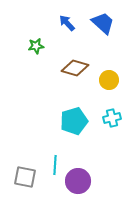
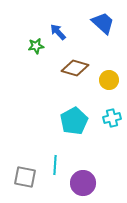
blue arrow: moved 9 px left, 9 px down
cyan pentagon: rotated 12 degrees counterclockwise
purple circle: moved 5 px right, 2 px down
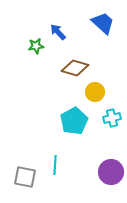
yellow circle: moved 14 px left, 12 px down
purple circle: moved 28 px right, 11 px up
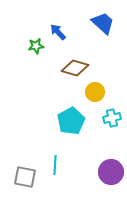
cyan pentagon: moved 3 px left
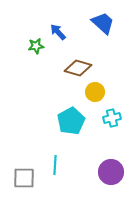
brown diamond: moved 3 px right
gray square: moved 1 px left, 1 px down; rotated 10 degrees counterclockwise
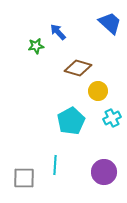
blue trapezoid: moved 7 px right
yellow circle: moved 3 px right, 1 px up
cyan cross: rotated 12 degrees counterclockwise
purple circle: moved 7 px left
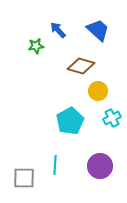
blue trapezoid: moved 12 px left, 7 px down
blue arrow: moved 2 px up
brown diamond: moved 3 px right, 2 px up
cyan pentagon: moved 1 px left
purple circle: moved 4 px left, 6 px up
